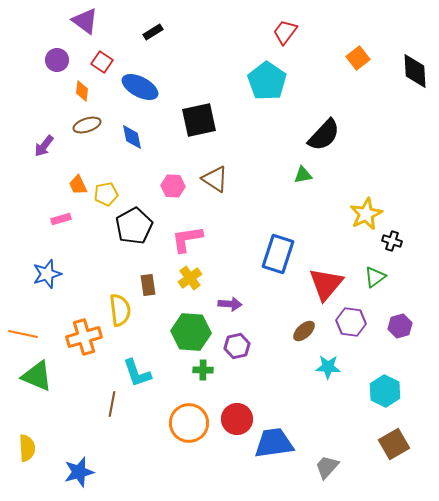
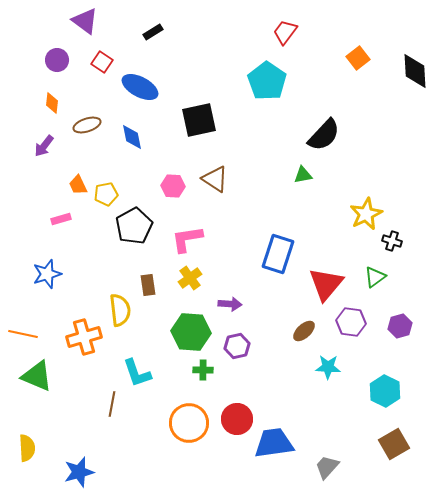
orange diamond at (82, 91): moved 30 px left, 12 px down
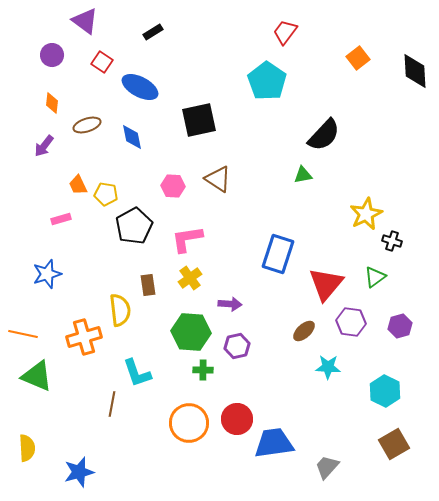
purple circle at (57, 60): moved 5 px left, 5 px up
brown triangle at (215, 179): moved 3 px right
yellow pentagon at (106, 194): rotated 20 degrees clockwise
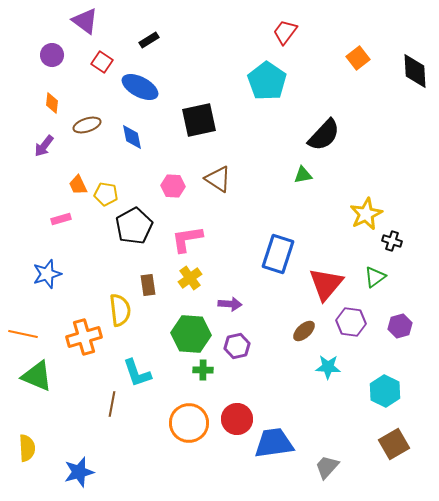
black rectangle at (153, 32): moved 4 px left, 8 px down
green hexagon at (191, 332): moved 2 px down
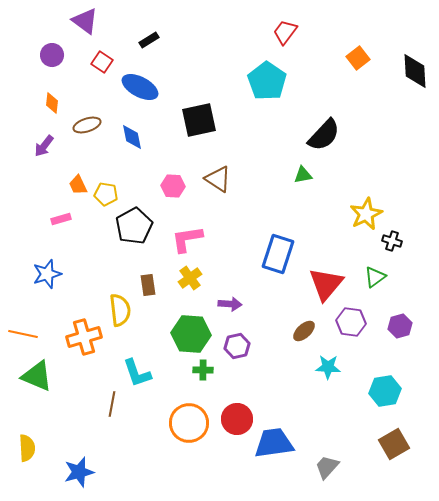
cyan hexagon at (385, 391): rotated 24 degrees clockwise
